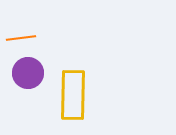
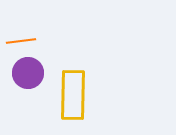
orange line: moved 3 px down
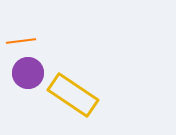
yellow rectangle: rotated 57 degrees counterclockwise
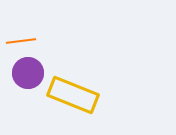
yellow rectangle: rotated 12 degrees counterclockwise
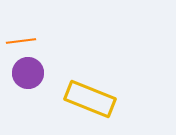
yellow rectangle: moved 17 px right, 4 px down
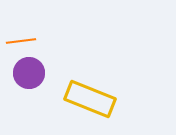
purple circle: moved 1 px right
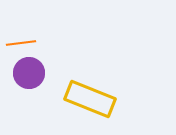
orange line: moved 2 px down
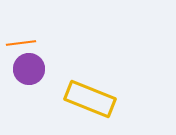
purple circle: moved 4 px up
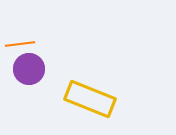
orange line: moved 1 px left, 1 px down
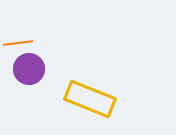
orange line: moved 2 px left, 1 px up
